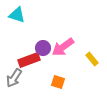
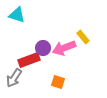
pink arrow: moved 1 px right, 1 px down; rotated 15 degrees clockwise
yellow rectangle: moved 9 px left, 22 px up
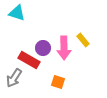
cyan triangle: moved 2 px up
yellow rectangle: moved 3 px down
pink arrow: rotated 70 degrees counterclockwise
red rectangle: rotated 50 degrees clockwise
